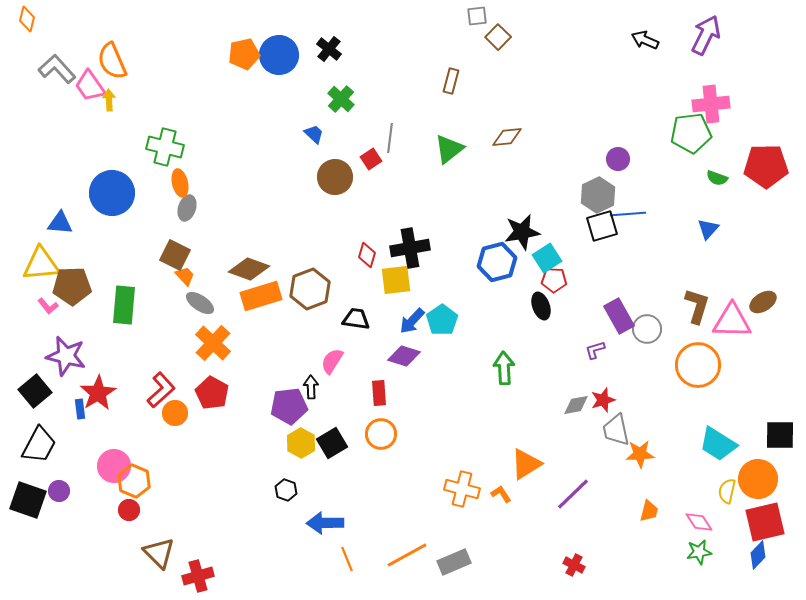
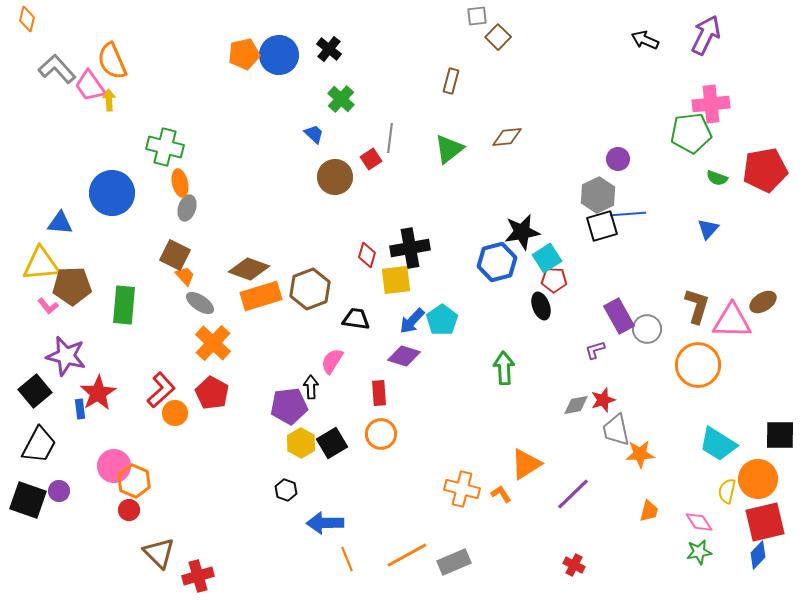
red pentagon at (766, 166): moved 1 px left, 4 px down; rotated 9 degrees counterclockwise
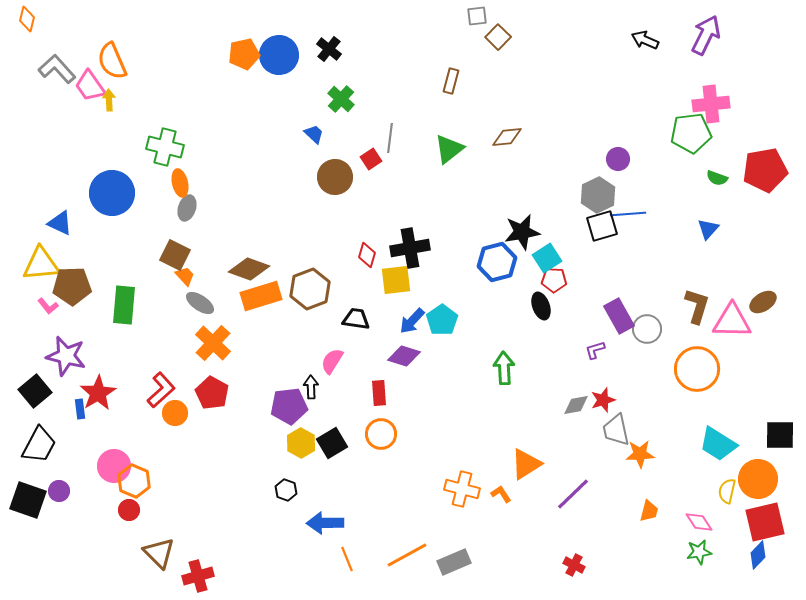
blue triangle at (60, 223): rotated 20 degrees clockwise
orange circle at (698, 365): moved 1 px left, 4 px down
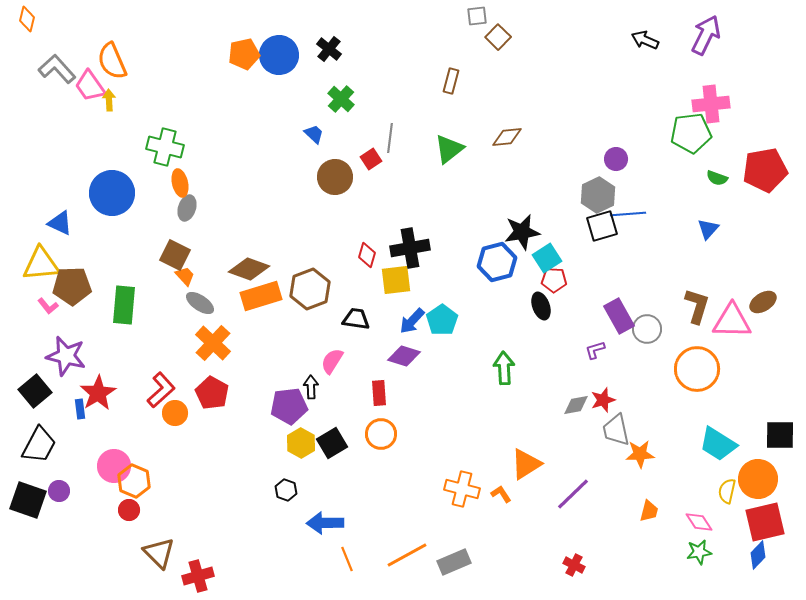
purple circle at (618, 159): moved 2 px left
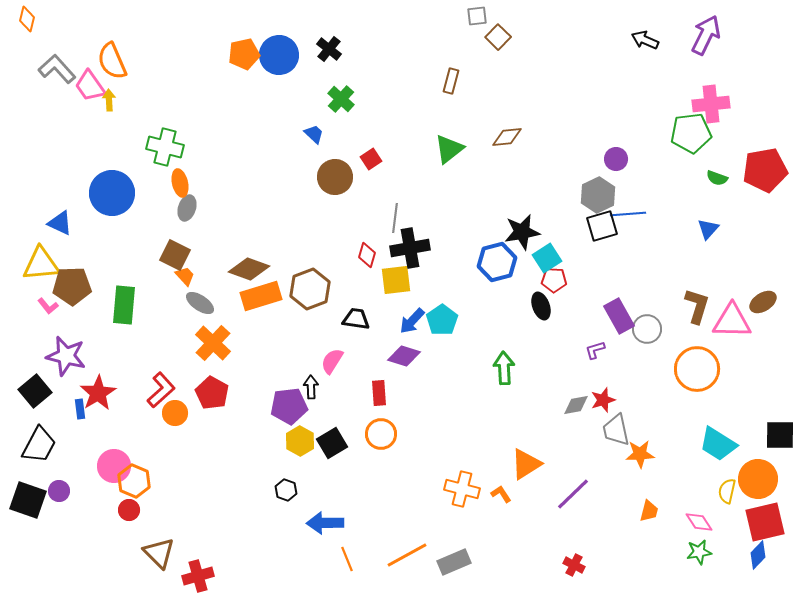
gray line at (390, 138): moved 5 px right, 80 px down
yellow hexagon at (301, 443): moved 1 px left, 2 px up
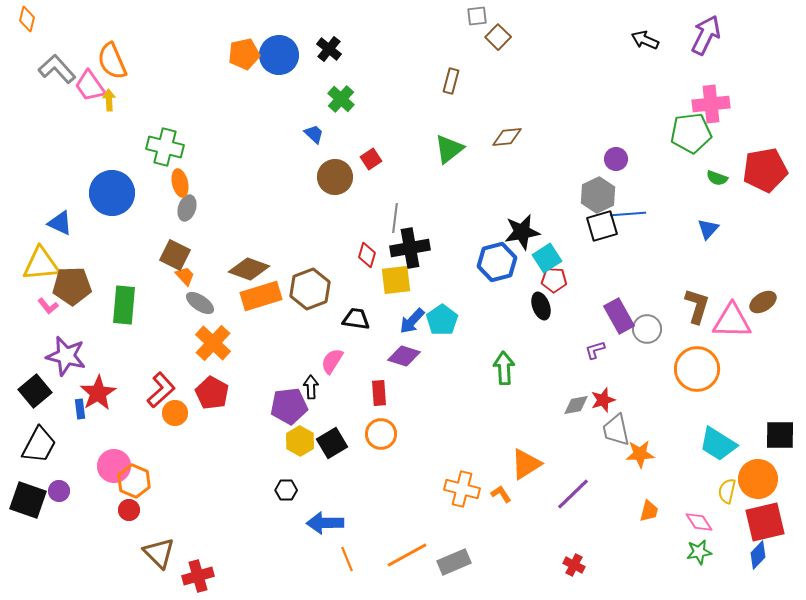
black hexagon at (286, 490): rotated 20 degrees counterclockwise
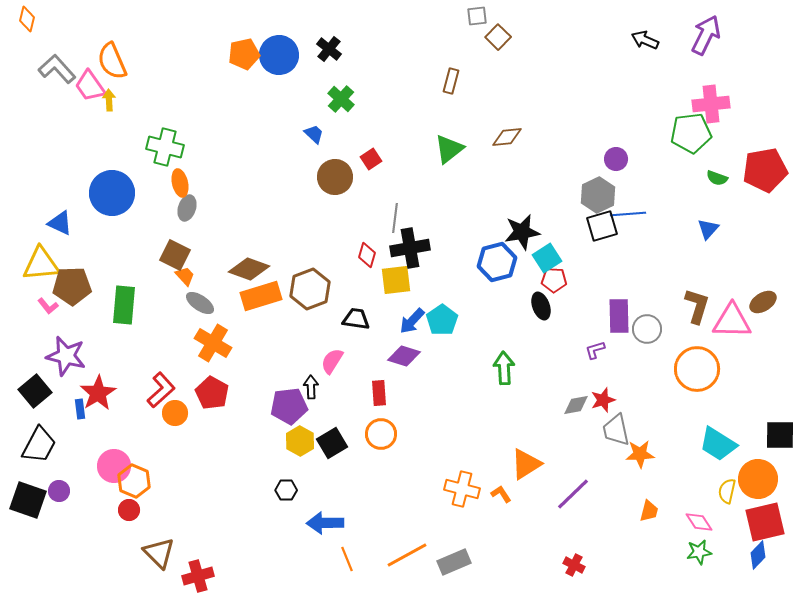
purple rectangle at (619, 316): rotated 28 degrees clockwise
orange cross at (213, 343): rotated 12 degrees counterclockwise
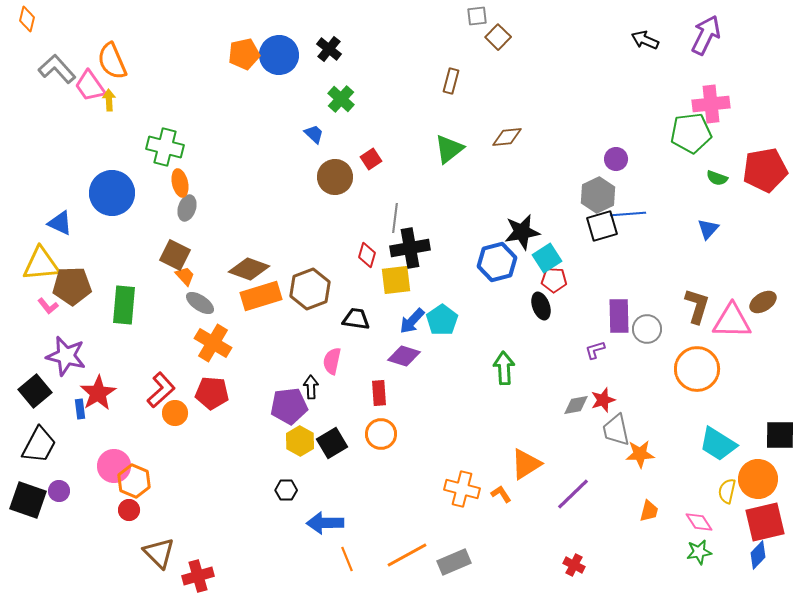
pink semicircle at (332, 361): rotated 20 degrees counterclockwise
red pentagon at (212, 393): rotated 24 degrees counterclockwise
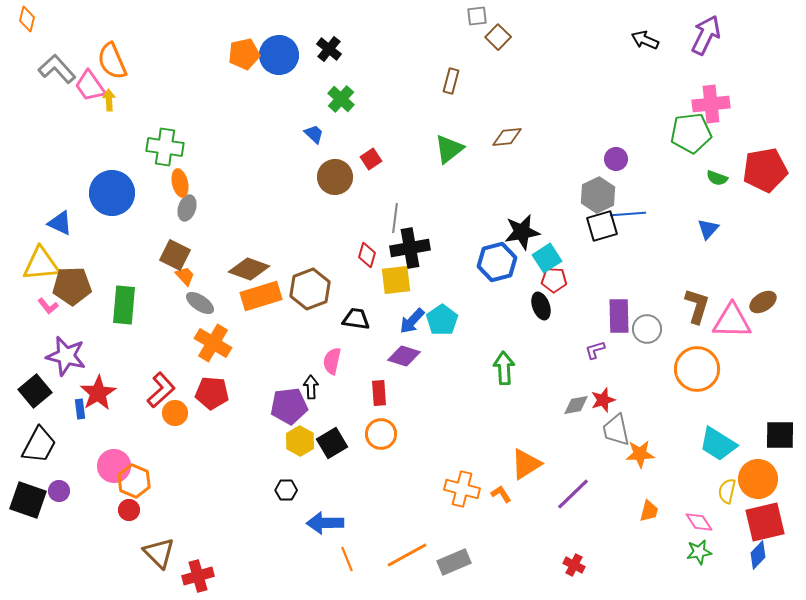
green cross at (165, 147): rotated 6 degrees counterclockwise
